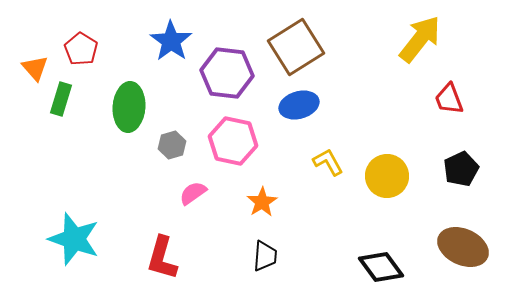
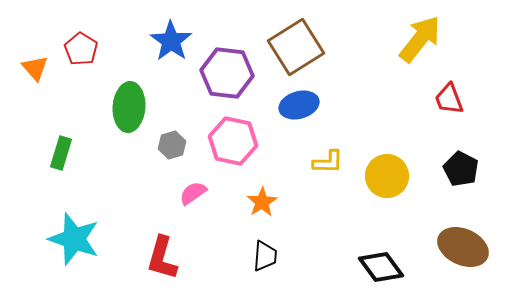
green rectangle: moved 54 px down
yellow L-shape: rotated 120 degrees clockwise
black pentagon: rotated 20 degrees counterclockwise
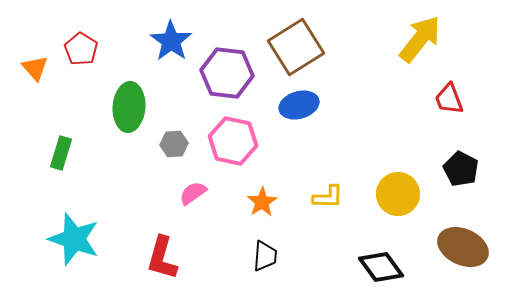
gray hexagon: moved 2 px right, 1 px up; rotated 12 degrees clockwise
yellow L-shape: moved 35 px down
yellow circle: moved 11 px right, 18 px down
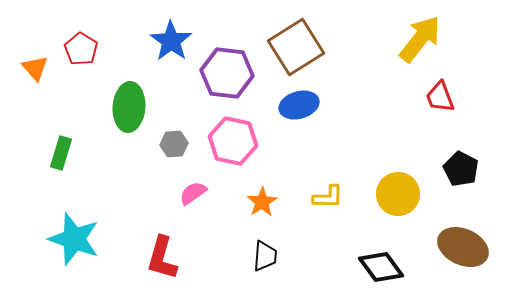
red trapezoid: moved 9 px left, 2 px up
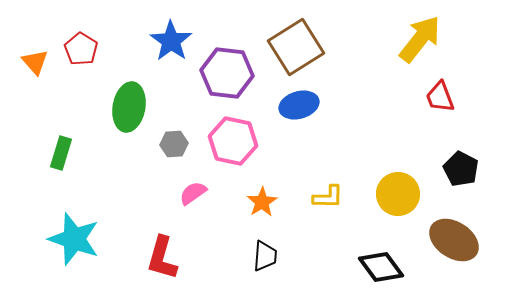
orange triangle: moved 6 px up
green ellipse: rotated 6 degrees clockwise
brown ellipse: moved 9 px left, 7 px up; rotated 9 degrees clockwise
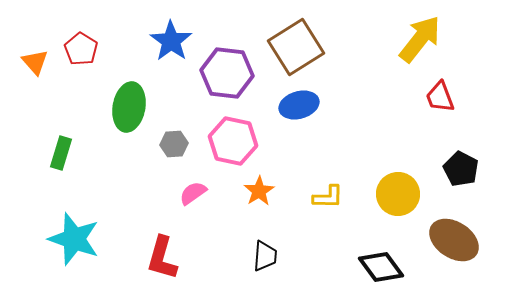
orange star: moved 3 px left, 11 px up
